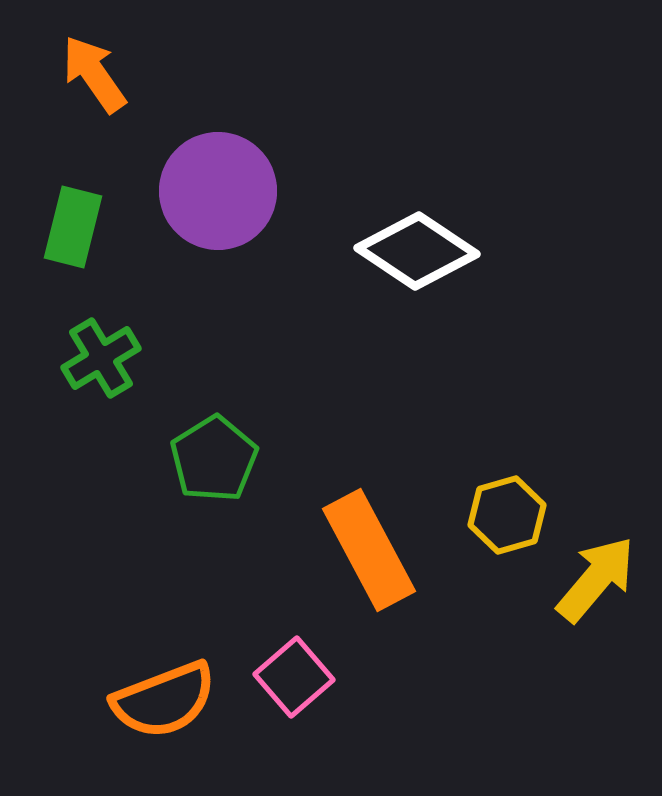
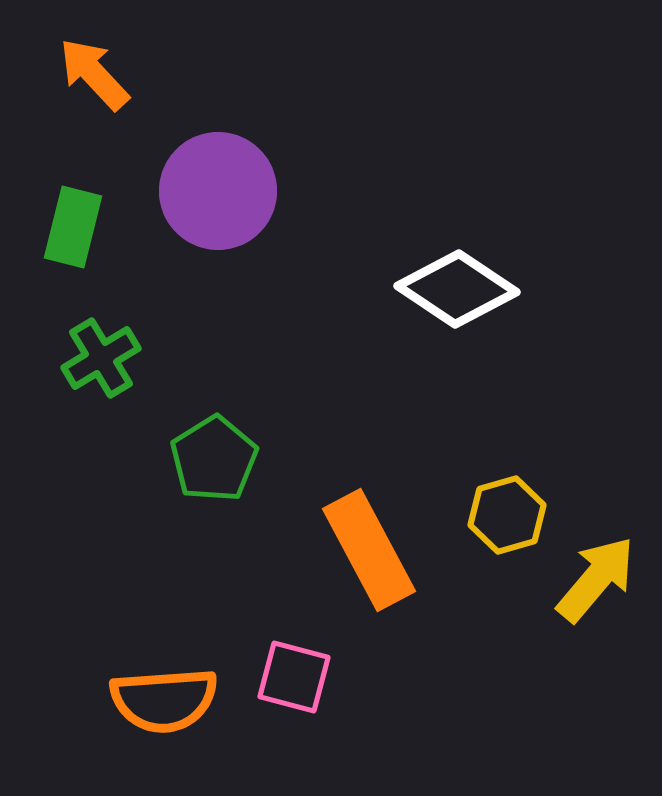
orange arrow: rotated 8 degrees counterclockwise
white diamond: moved 40 px right, 38 px down
pink square: rotated 34 degrees counterclockwise
orange semicircle: rotated 17 degrees clockwise
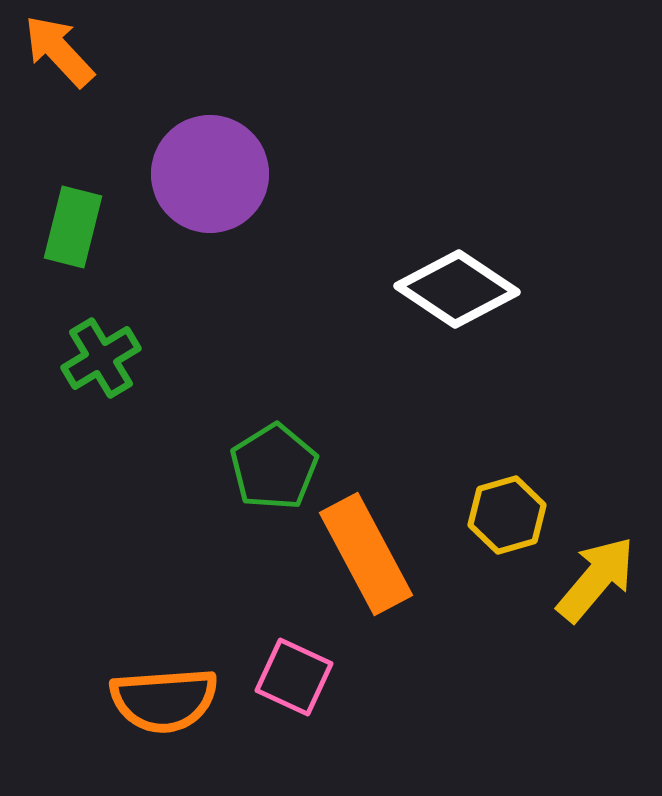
orange arrow: moved 35 px left, 23 px up
purple circle: moved 8 px left, 17 px up
green pentagon: moved 60 px right, 8 px down
orange rectangle: moved 3 px left, 4 px down
pink square: rotated 10 degrees clockwise
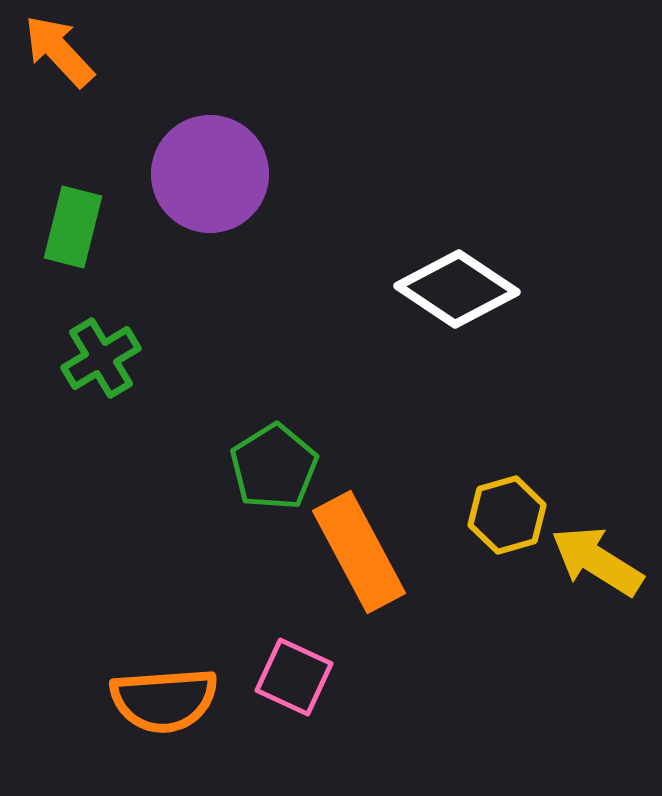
orange rectangle: moved 7 px left, 2 px up
yellow arrow: moved 1 px right, 18 px up; rotated 98 degrees counterclockwise
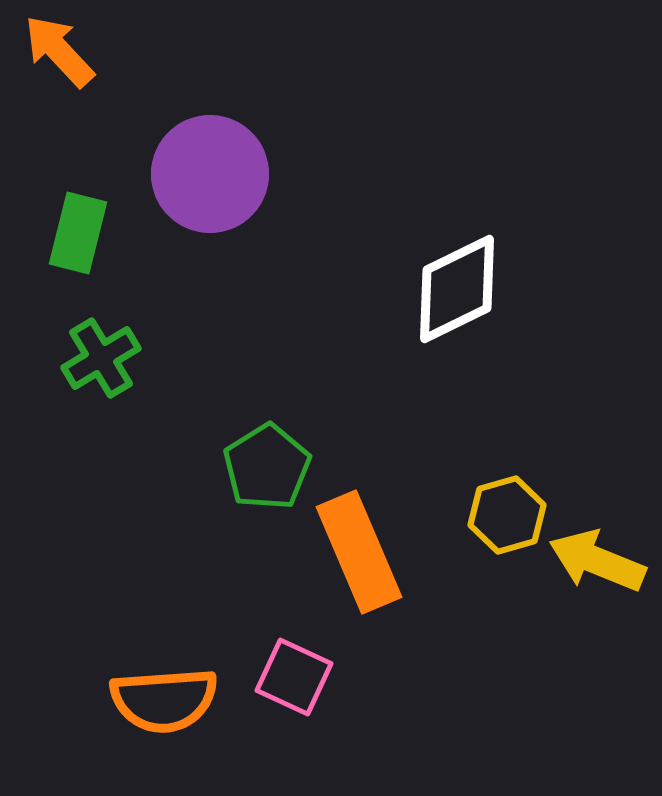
green rectangle: moved 5 px right, 6 px down
white diamond: rotated 60 degrees counterclockwise
green pentagon: moved 7 px left
orange rectangle: rotated 5 degrees clockwise
yellow arrow: rotated 10 degrees counterclockwise
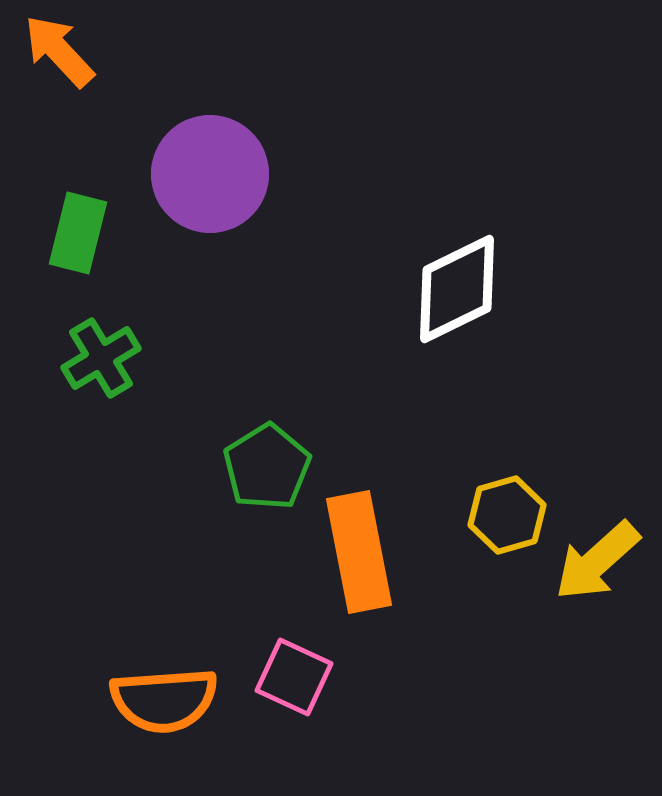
orange rectangle: rotated 12 degrees clockwise
yellow arrow: rotated 64 degrees counterclockwise
